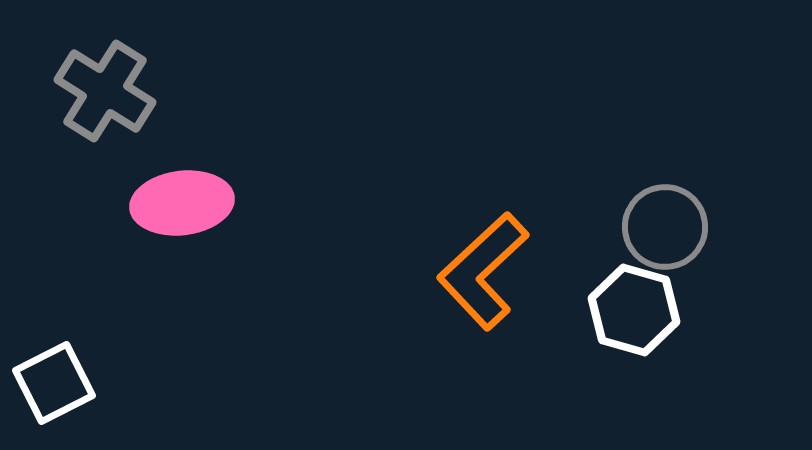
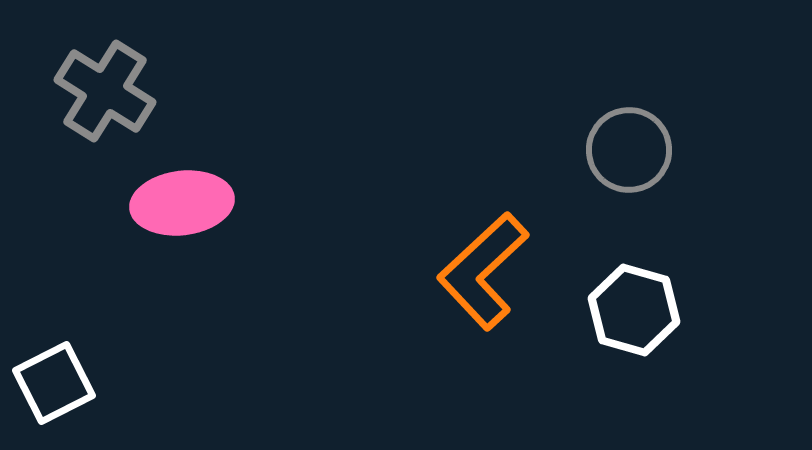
gray circle: moved 36 px left, 77 px up
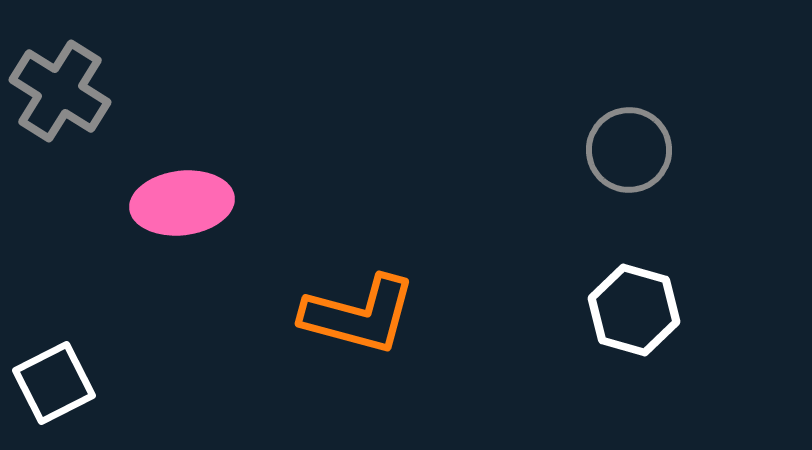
gray cross: moved 45 px left
orange L-shape: moved 124 px left, 44 px down; rotated 122 degrees counterclockwise
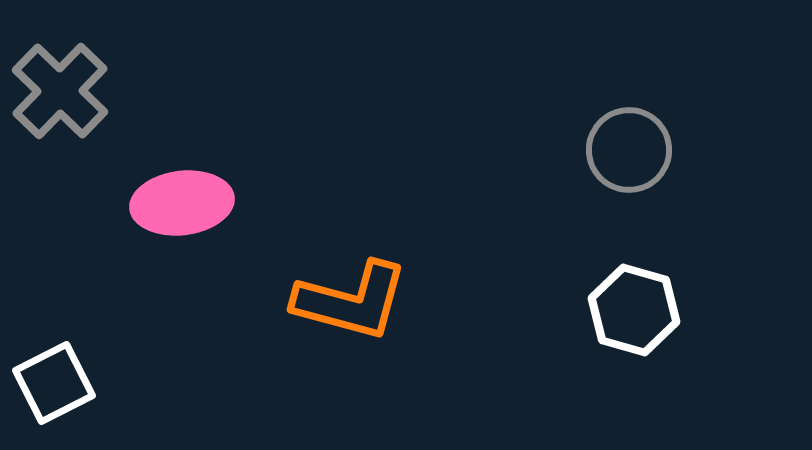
gray cross: rotated 12 degrees clockwise
orange L-shape: moved 8 px left, 14 px up
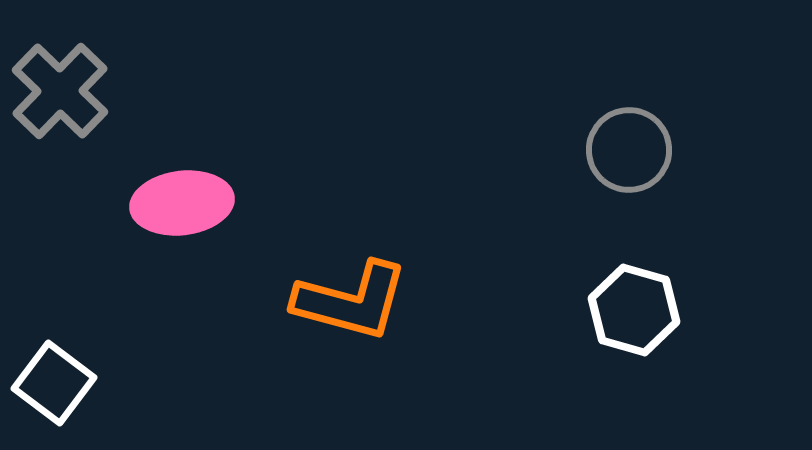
white square: rotated 26 degrees counterclockwise
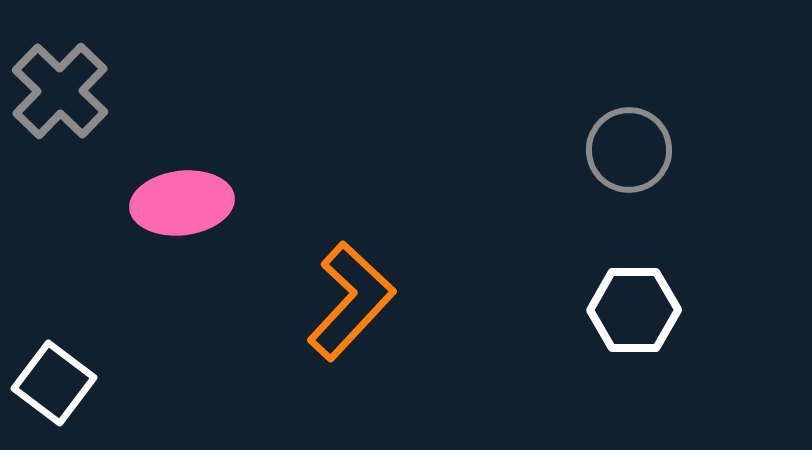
orange L-shape: rotated 62 degrees counterclockwise
white hexagon: rotated 16 degrees counterclockwise
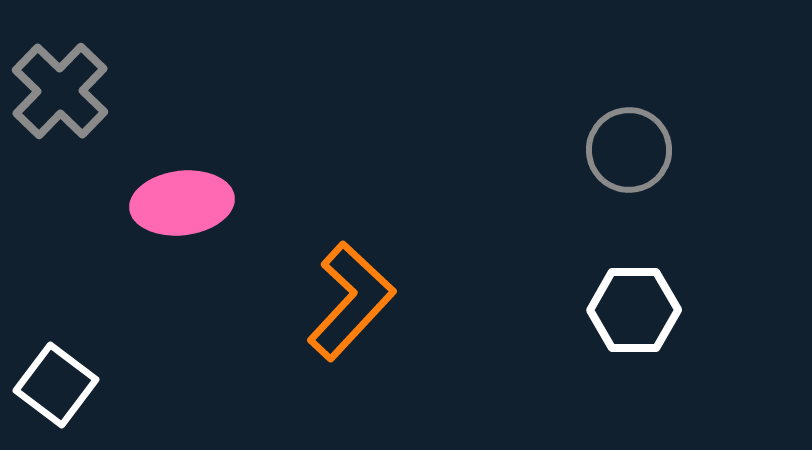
white square: moved 2 px right, 2 px down
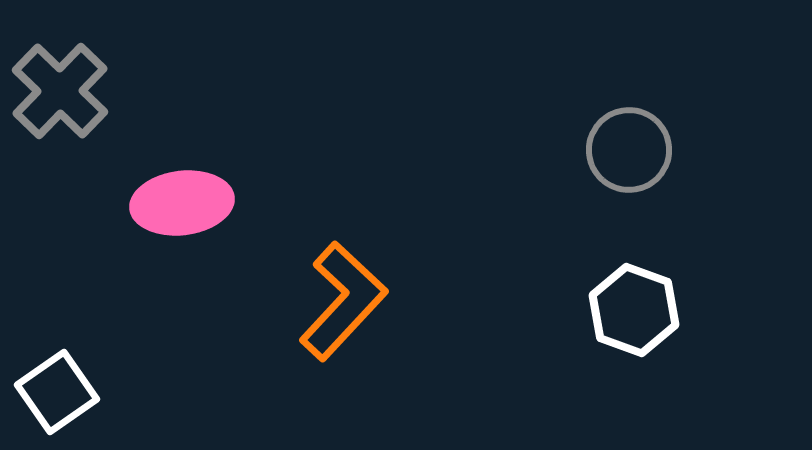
orange L-shape: moved 8 px left
white hexagon: rotated 20 degrees clockwise
white square: moved 1 px right, 7 px down; rotated 18 degrees clockwise
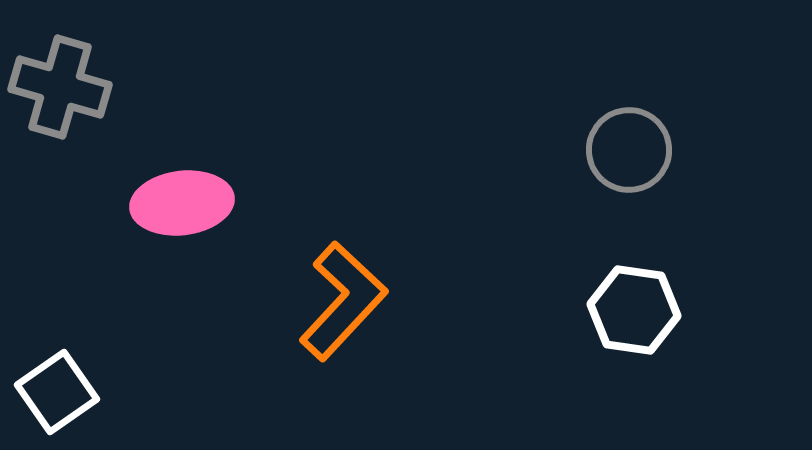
gray cross: moved 4 px up; rotated 28 degrees counterclockwise
white hexagon: rotated 12 degrees counterclockwise
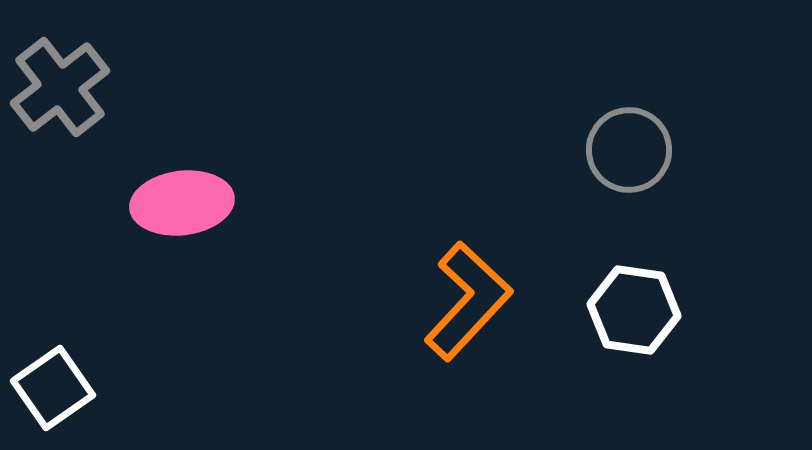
gray cross: rotated 36 degrees clockwise
orange L-shape: moved 125 px right
white square: moved 4 px left, 4 px up
